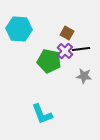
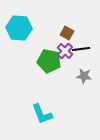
cyan hexagon: moved 1 px up
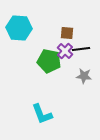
brown square: rotated 24 degrees counterclockwise
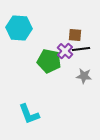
brown square: moved 8 px right, 2 px down
cyan L-shape: moved 13 px left
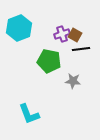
cyan hexagon: rotated 25 degrees counterclockwise
brown square: rotated 24 degrees clockwise
purple cross: moved 3 px left, 17 px up; rotated 28 degrees clockwise
gray star: moved 11 px left, 5 px down
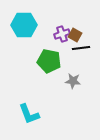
cyan hexagon: moved 5 px right, 3 px up; rotated 20 degrees clockwise
black line: moved 1 px up
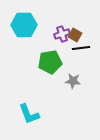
green pentagon: moved 1 px right, 1 px down; rotated 20 degrees counterclockwise
